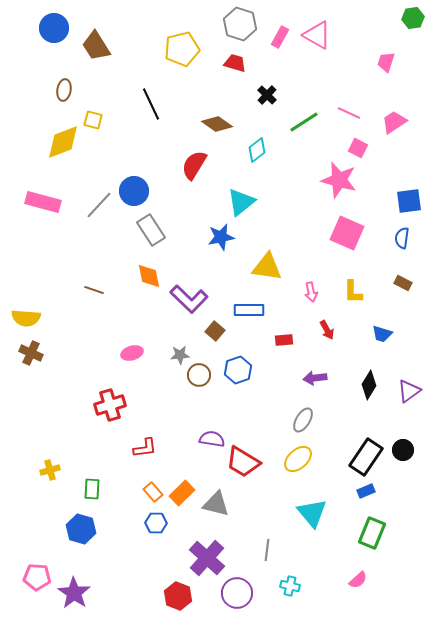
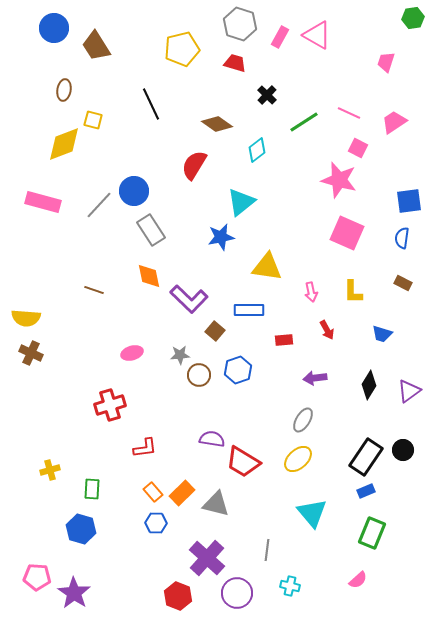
yellow diamond at (63, 142): moved 1 px right, 2 px down
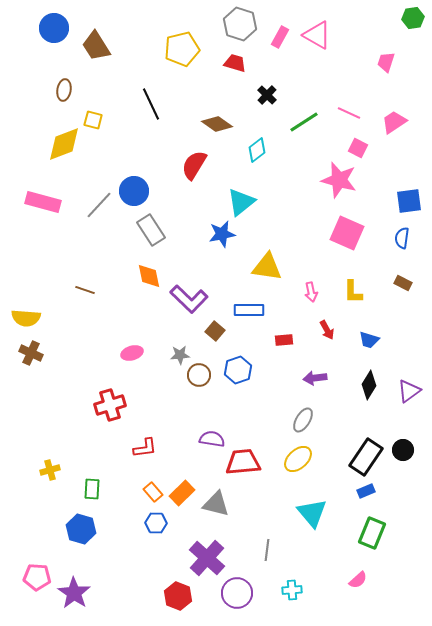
blue star at (221, 237): moved 1 px right, 3 px up
brown line at (94, 290): moved 9 px left
blue trapezoid at (382, 334): moved 13 px left, 6 px down
red trapezoid at (243, 462): rotated 144 degrees clockwise
cyan cross at (290, 586): moved 2 px right, 4 px down; rotated 18 degrees counterclockwise
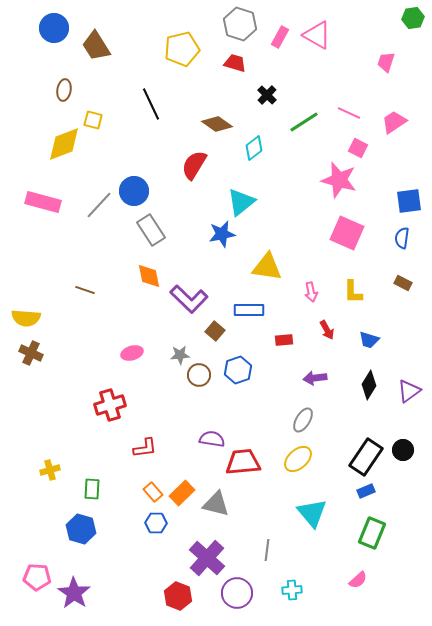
cyan diamond at (257, 150): moved 3 px left, 2 px up
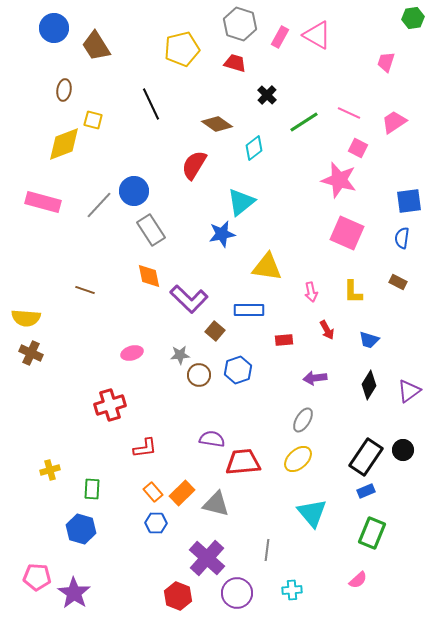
brown rectangle at (403, 283): moved 5 px left, 1 px up
